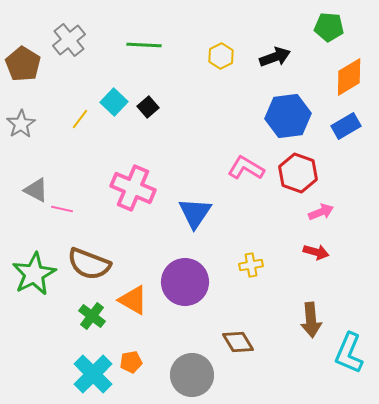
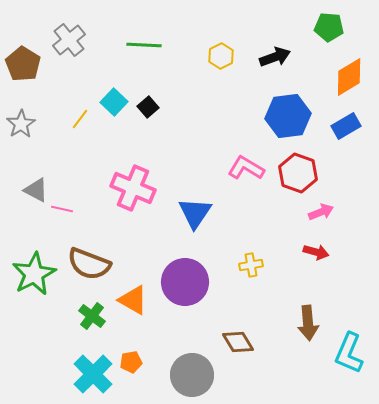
brown arrow: moved 3 px left, 3 px down
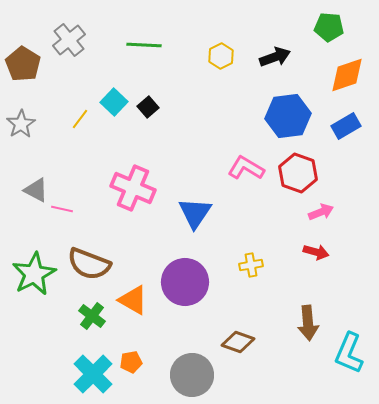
orange diamond: moved 2 px left, 2 px up; rotated 12 degrees clockwise
brown diamond: rotated 40 degrees counterclockwise
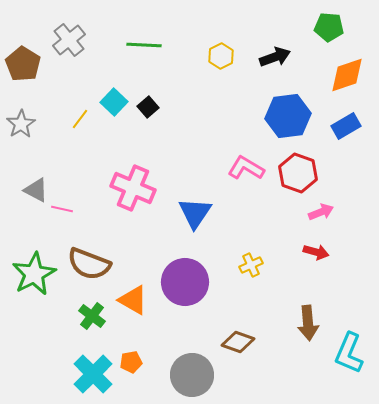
yellow cross: rotated 15 degrees counterclockwise
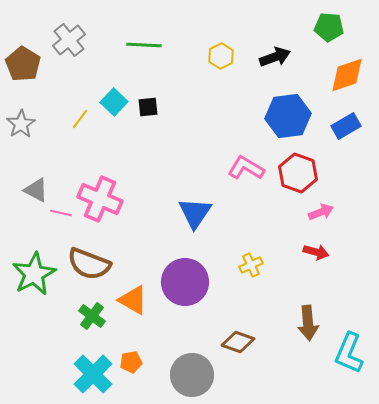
black square: rotated 35 degrees clockwise
pink cross: moved 33 px left, 11 px down
pink line: moved 1 px left, 4 px down
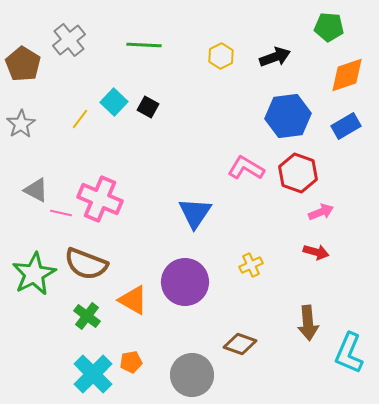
black square: rotated 35 degrees clockwise
brown semicircle: moved 3 px left
green cross: moved 5 px left
brown diamond: moved 2 px right, 2 px down
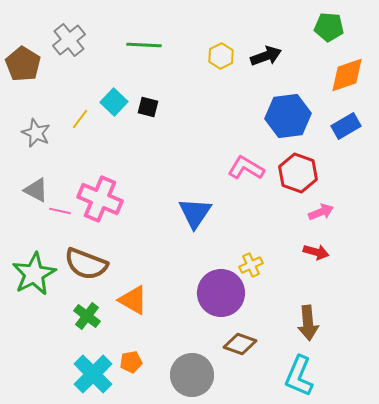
black arrow: moved 9 px left, 1 px up
black square: rotated 15 degrees counterclockwise
gray star: moved 15 px right, 9 px down; rotated 16 degrees counterclockwise
pink line: moved 1 px left, 2 px up
purple circle: moved 36 px right, 11 px down
cyan L-shape: moved 50 px left, 23 px down
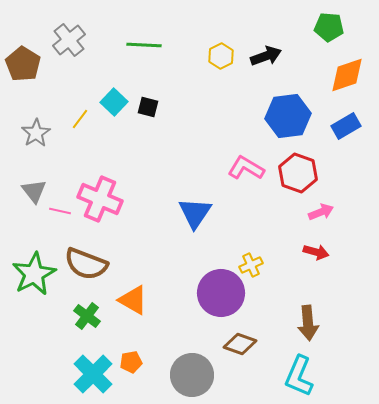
gray star: rotated 16 degrees clockwise
gray triangle: moved 2 px left, 1 px down; rotated 24 degrees clockwise
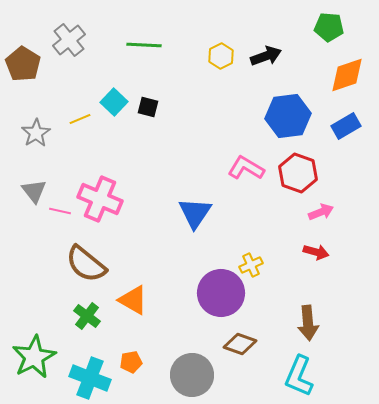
yellow line: rotated 30 degrees clockwise
brown semicircle: rotated 18 degrees clockwise
green star: moved 83 px down
cyan cross: moved 3 px left, 4 px down; rotated 24 degrees counterclockwise
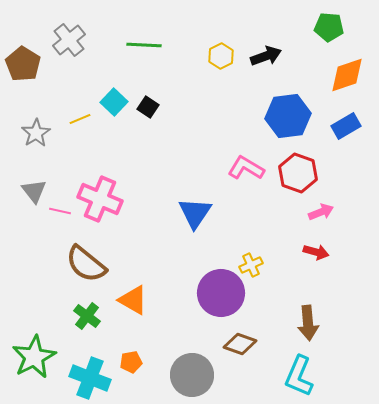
black square: rotated 20 degrees clockwise
